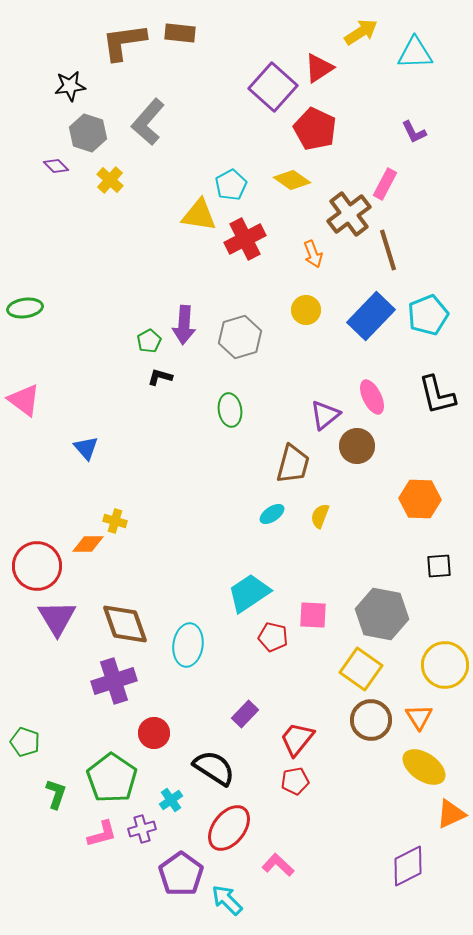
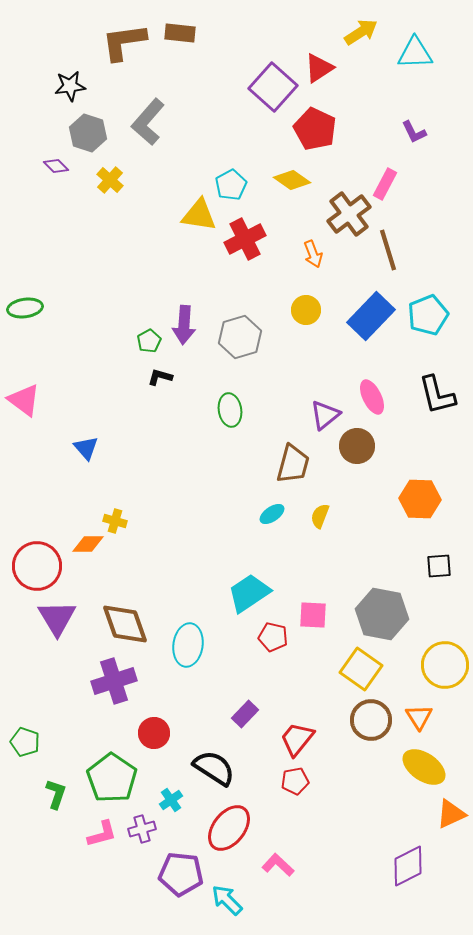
purple pentagon at (181, 874): rotated 30 degrees counterclockwise
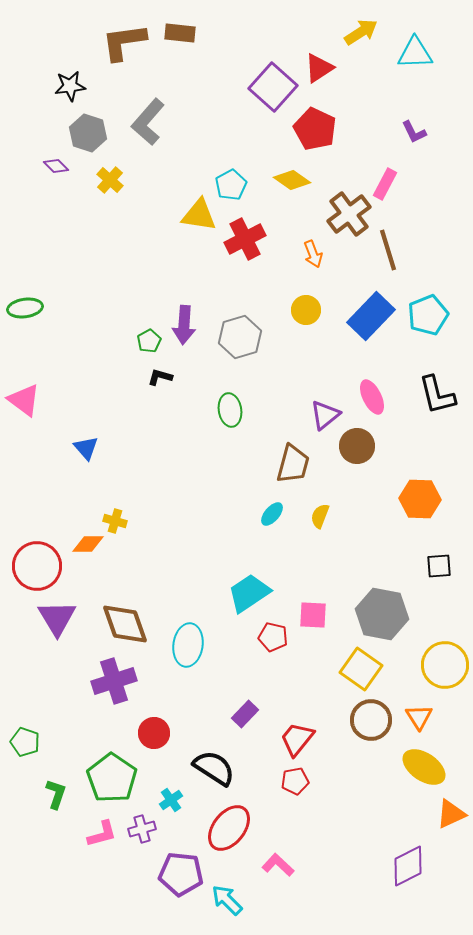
cyan ellipse at (272, 514): rotated 15 degrees counterclockwise
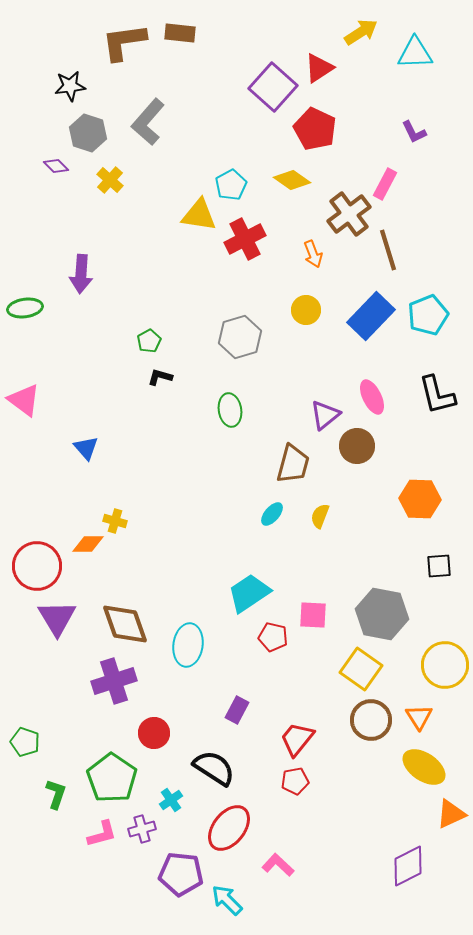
purple arrow at (184, 325): moved 103 px left, 51 px up
purple rectangle at (245, 714): moved 8 px left, 4 px up; rotated 16 degrees counterclockwise
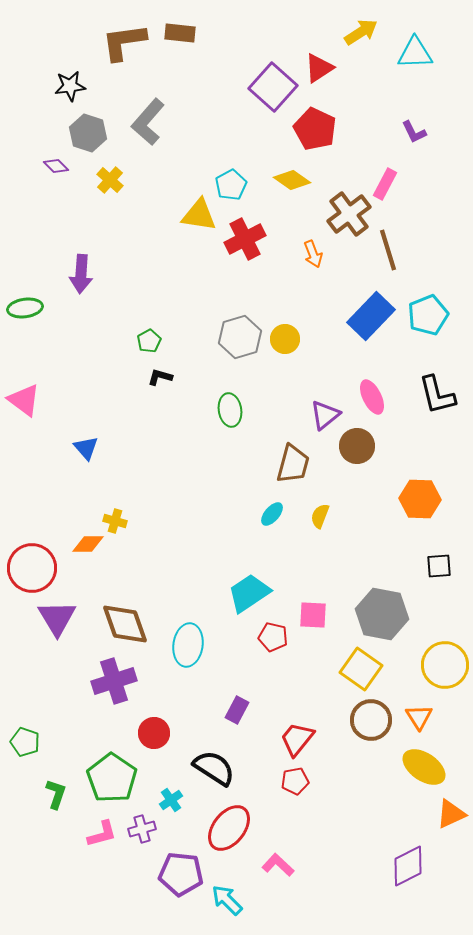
yellow circle at (306, 310): moved 21 px left, 29 px down
red circle at (37, 566): moved 5 px left, 2 px down
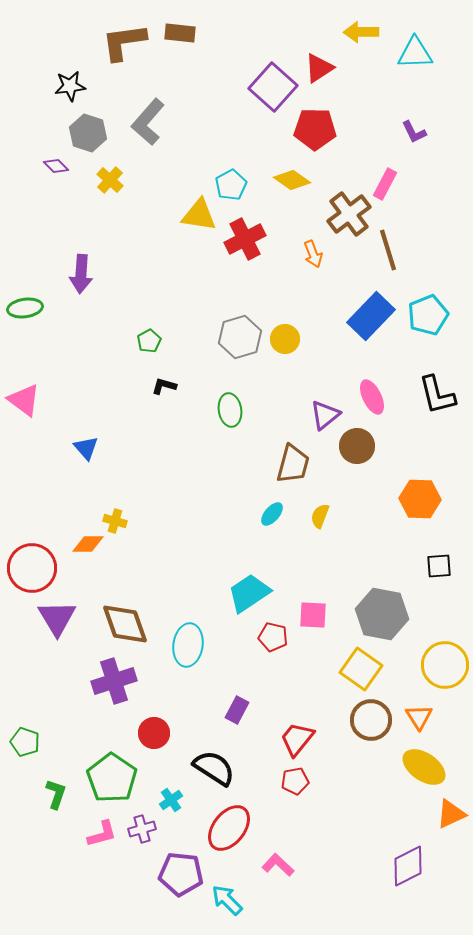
yellow arrow at (361, 32): rotated 148 degrees counterclockwise
red pentagon at (315, 129): rotated 24 degrees counterclockwise
black L-shape at (160, 377): moved 4 px right, 9 px down
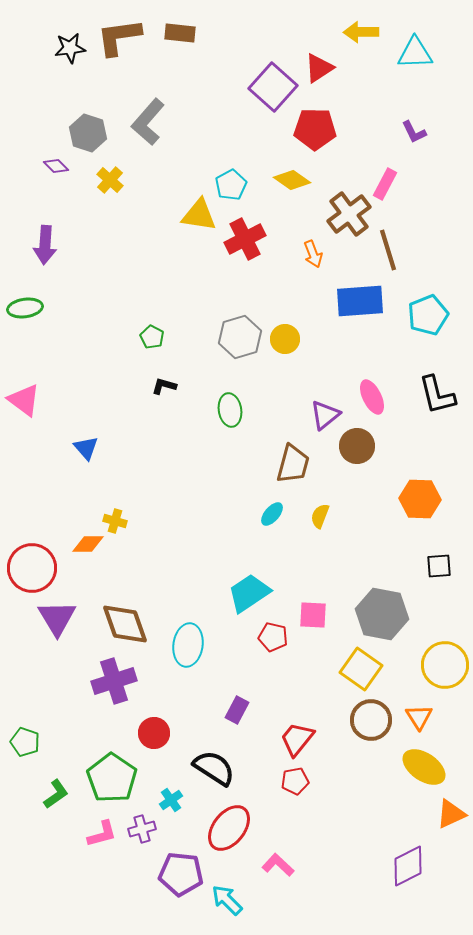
brown L-shape at (124, 42): moved 5 px left, 5 px up
black star at (70, 86): moved 38 px up
purple arrow at (81, 274): moved 36 px left, 29 px up
blue rectangle at (371, 316): moved 11 px left, 15 px up; rotated 42 degrees clockwise
green pentagon at (149, 341): moved 3 px right, 4 px up; rotated 15 degrees counterclockwise
green L-shape at (56, 794): rotated 36 degrees clockwise
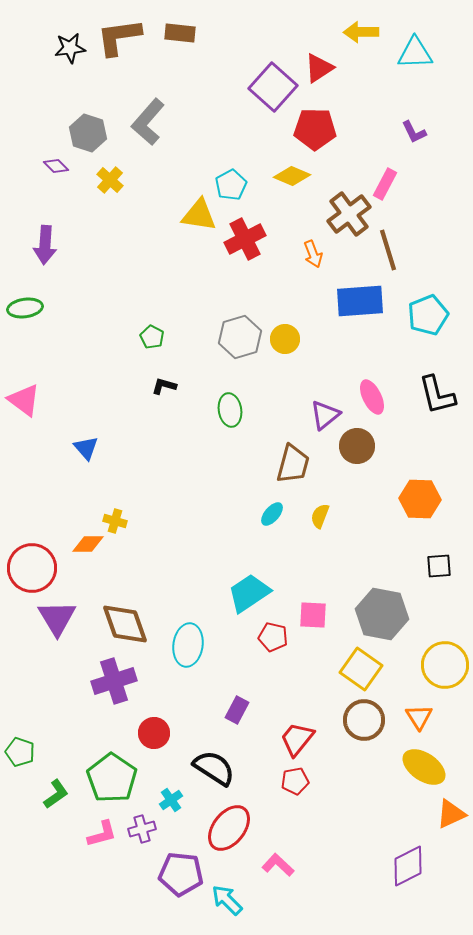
yellow diamond at (292, 180): moved 4 px up; rotated 12 degrees counterclockwise
brown circle at (371, 720): moved 7 px left
green pentagon at (25, 742): moved 5 px left, 10 px down
